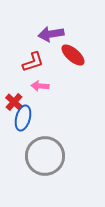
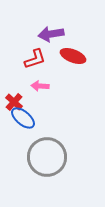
red ellipse: moved 1 px down; rotated 20 degrees counterclockwise
red L-shape: moved 2 px right, 3 px up
blue ellipse: rotated 65 degrees counterclockwise
gray circle: moved 2 px right, 1 px down
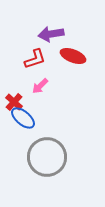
pink arrow: rotated 48 degrees counterclockwise
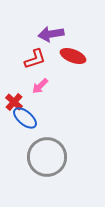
blue ellipse: moved 2 px right
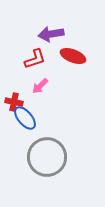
red cross: rotated 30 degrees counterclockwise
blue ellipse: rotated 10 degrees clockwise
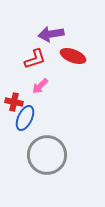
blue ellipse: rotated 65 degrees clockwise
gray circle: moved 2 px up
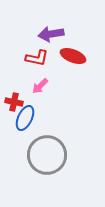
red L-shape: moved 2 px right, 1 px up; rotated 30 degrees clockwise
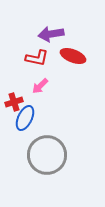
red cross: rotated 30 degrees counterclockwise
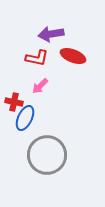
red cross: rotated 30 degrees clockwise
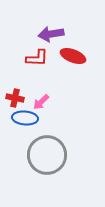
red L-shape: rotated 10 degrees counterclockwise
pink arrow: moved 1 px right, 16 px down
red cross: moved 1 px right, 4 px up
blue ellipse: rotated 70 degrees clockwise
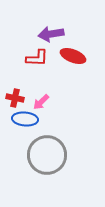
blue ellipse: moved 1 px down
